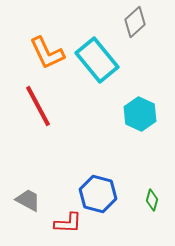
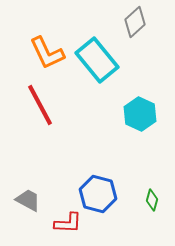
red line: moved 2 px right, 1 px up
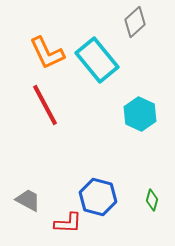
red line: moved 5 px right
blue hexagon: moved 3 px down
